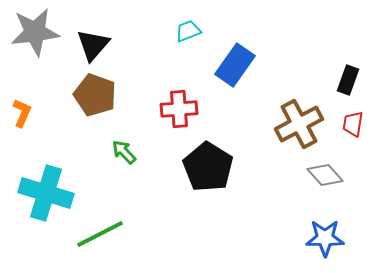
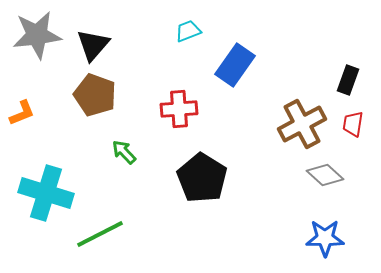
gray star: moved 2 px right, 3 px down
orange L-shape: rotated 44 degrees clockwise
brown cross: moved 3 px right
black pentagon: moved 6 px left, 11 px down
gray diamond: rotated 6 degrees counterclockwise
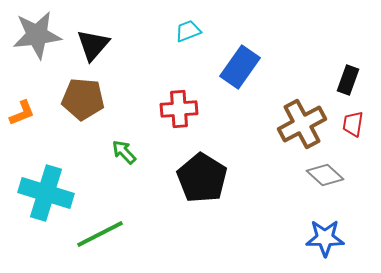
blue rectangle: moved 5 px right, 2 px down
brown pentagon: moved 12 px left, 4 px down; rotated 15 degrees counterclockwise
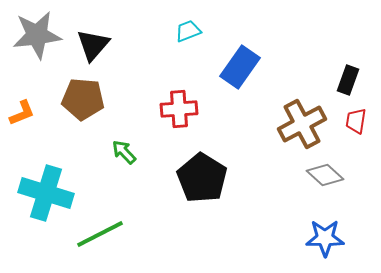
red trapezoid: moved 3 px right, 3 px up
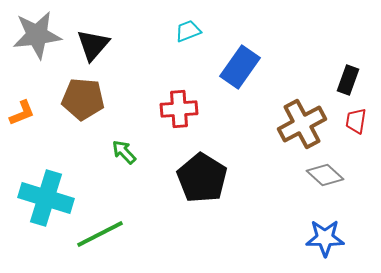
cyan cross: moved 5 px down
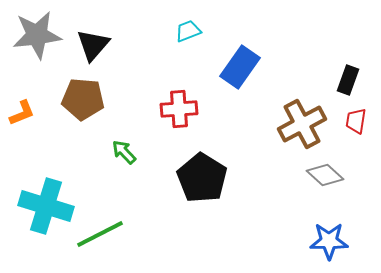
cyan cross: moved 8 px down
blue star: moved 4 px right, 3 px down
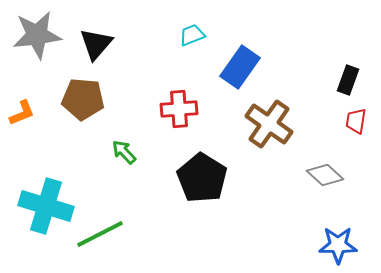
cyan trapezoid: moved 4 px right, 4 px down
black triangle: moved 3 px right, 1 px up
brown cross: moved 33 px left; rotated 27 degrees counterclockwise
blue star: moved 9 px right, 4 px down
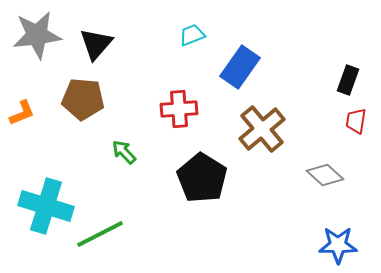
brown cross: moved 7 px left, 5 px down; rotated 15 degrees clockwise
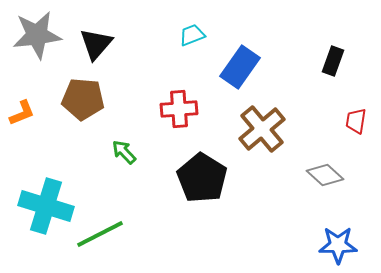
black rectangle: moved 15 px left, 19 px up
